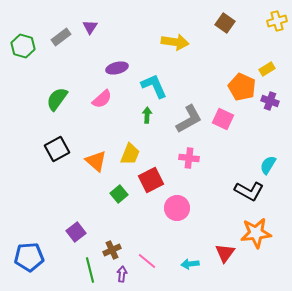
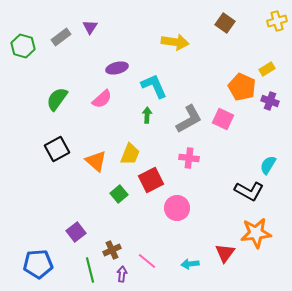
blue pentagon: moved 9 px right, 7 px down
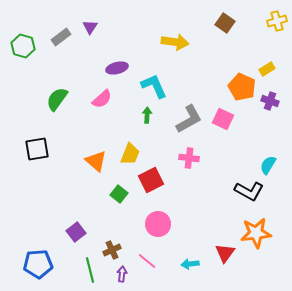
black square: moved 20 px left; rotated 20 degrees clockwise
green square: rotated 12 degrees counterclockwise
pink circle: moved 19 px left, 16 px down
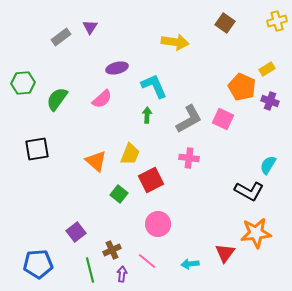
green hexagon: moved 37 px down; rotated 20 degrees counterclockwise
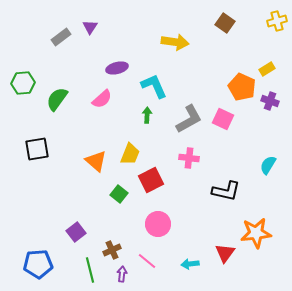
black L-shape: moved 23 px left; rotated 16 degrees counterclockwise
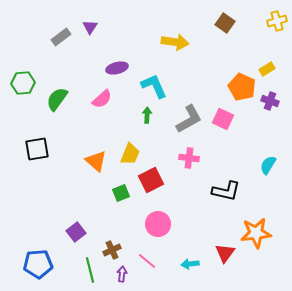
green square: moved 2 px right, 1 px up; rotated 30 degrees clockwise
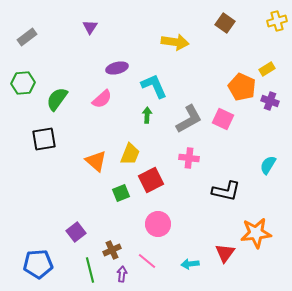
gray rectangle: moved 34 px left
black square: moved 7 px right, 10 px up
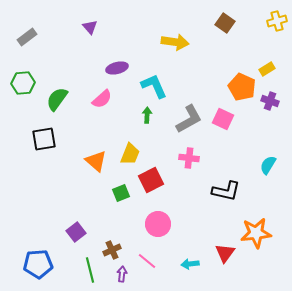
purple triangle: rotated 14 degrees counterclockwise
